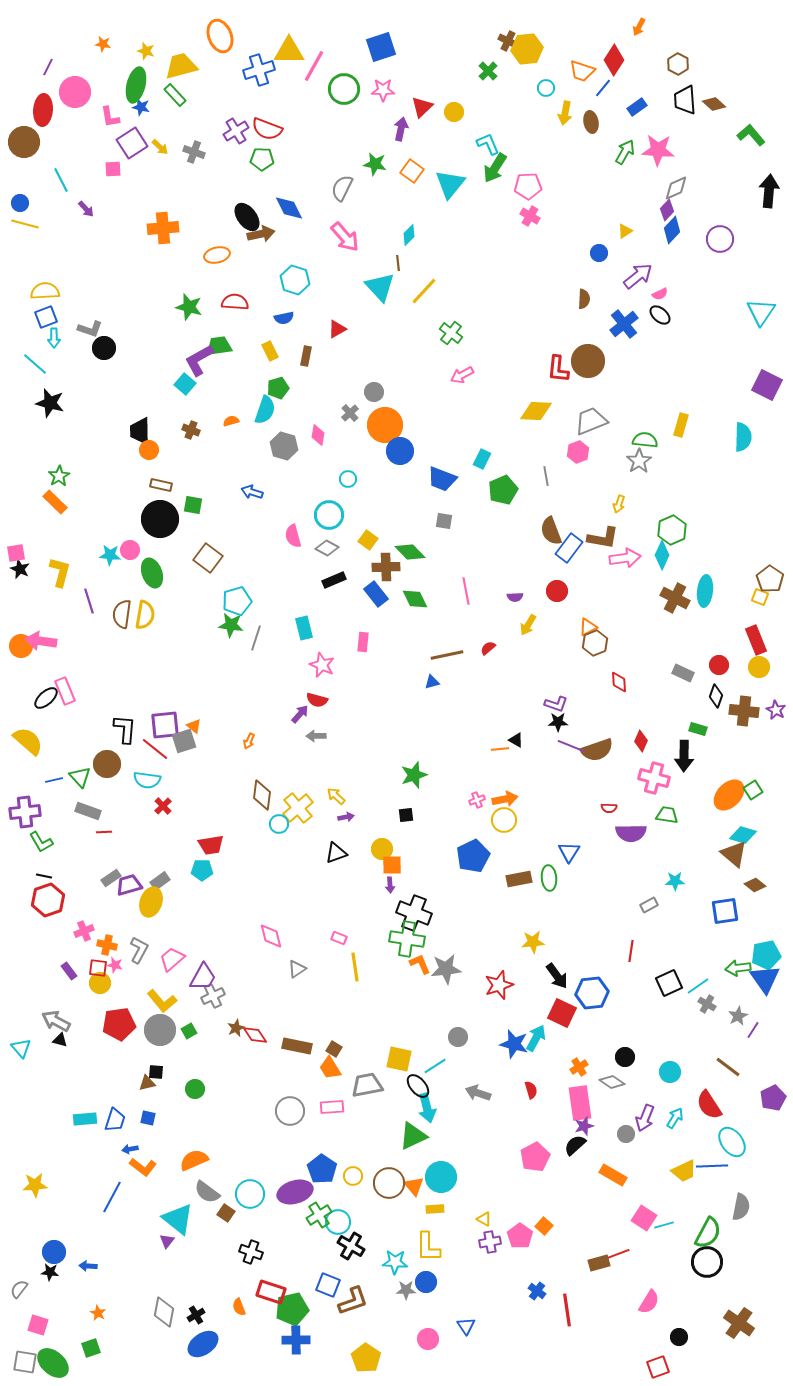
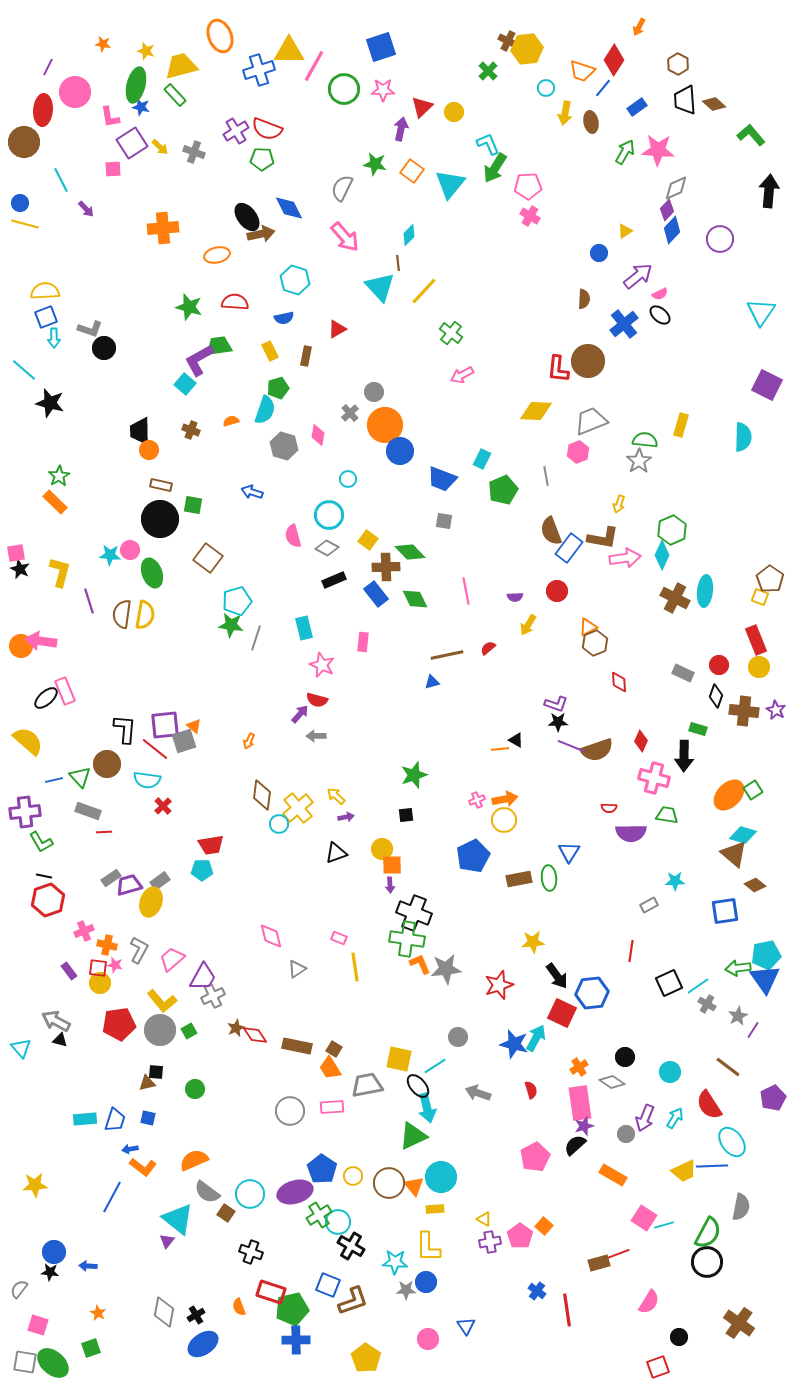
cyan line at (35, 364): moved 11 px left, 6 px down
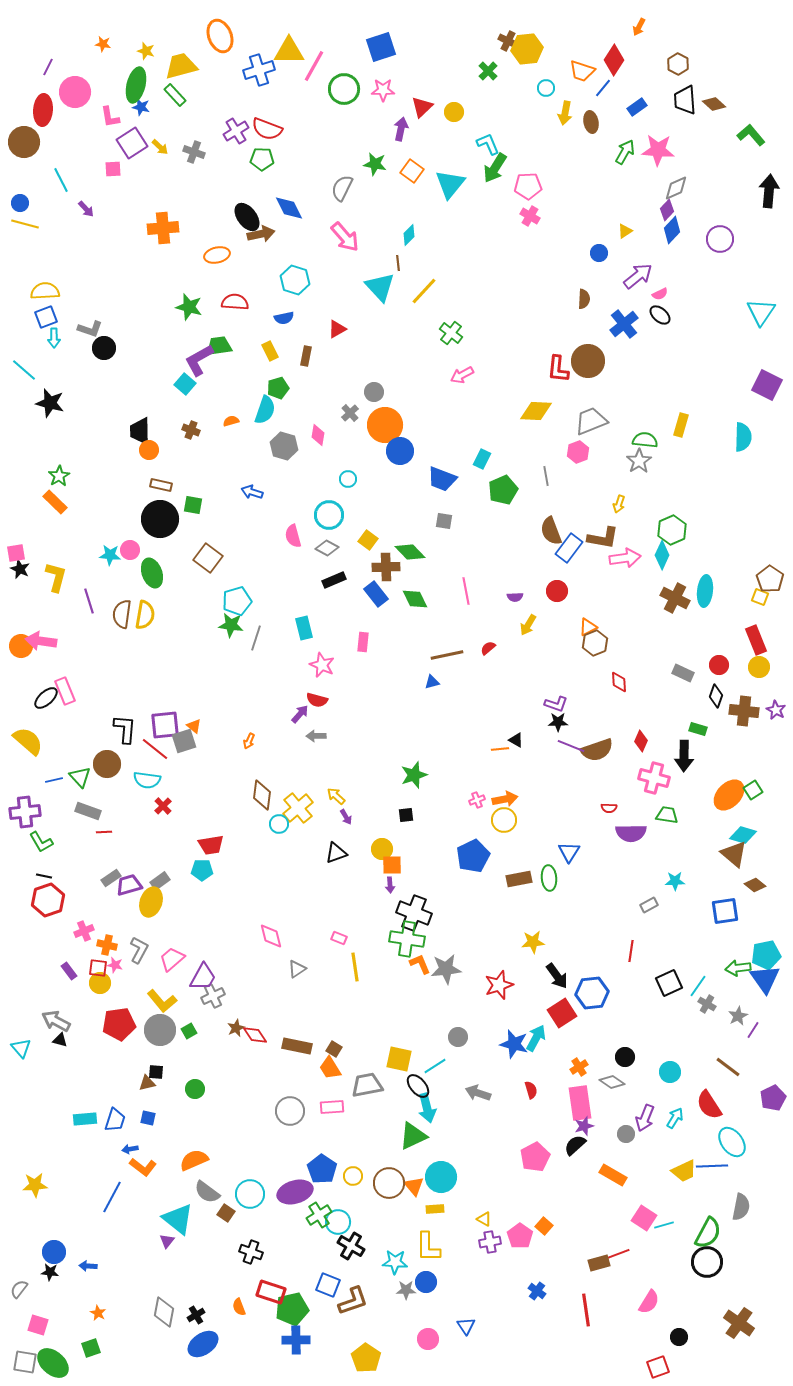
yellow L-shape at (60, 572): moved 4 px left, 5 px down
purple arrow at (346, 817): rotated 70 degrees clockwise
cyan line at (698, 986): rotated 20 degrees counterclockwise
red square at (562, 1013): rotated 32 degrees clockwise
red line at (567, 1310): moved 19 px right
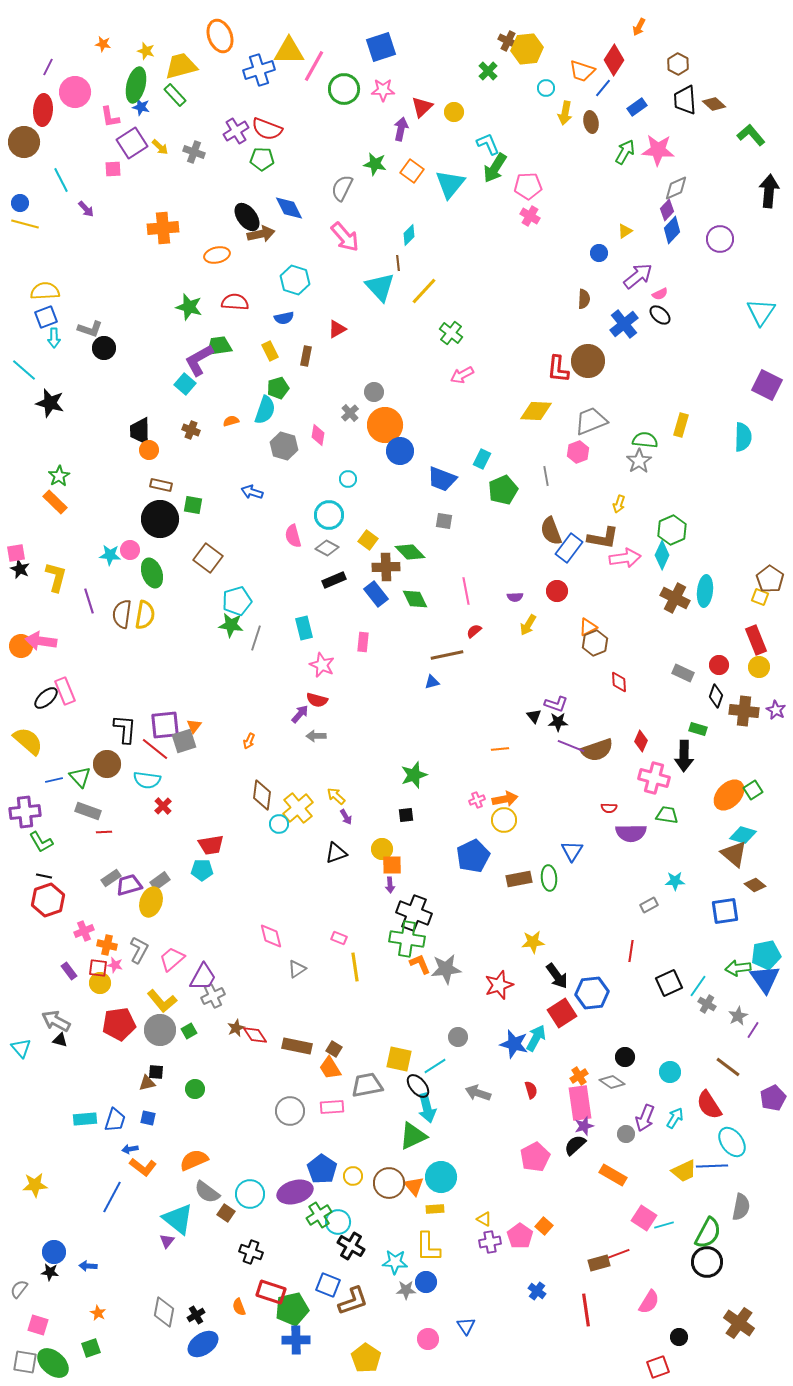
red semicircle at (488, 648): moved 14 px left, 17 px up
orange triangle at (194, 726): rotated 28 degrees clockwise
black triangle at (516, 740): moved 18 px right, 24 px up; rotated 21 degrees clockwise
blue triangle at (569, 852): moved 3 px right, 1 px up
orange cross at (579, 1067): moved 9 px down
